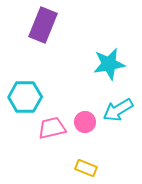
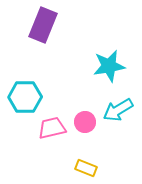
cyan star: moved 2 px down
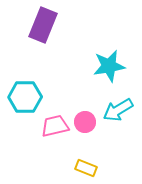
pink trapezoid: moved 3 px right, 2 px up
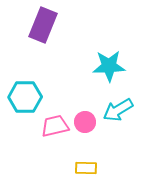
cyan star: rotated 8 degrees clockwise
yellow rectangle: rotated 20 degrees counterclockwise
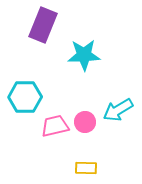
cyan star: moved 25 px left, 11 px up
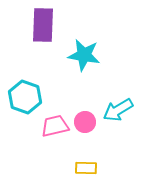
purple rectangle: rotated 20 degrees counterclockwise
cyan star: rotated 12 degrees clockwise
cyan hexagon: rotated 20 degrees clockwise
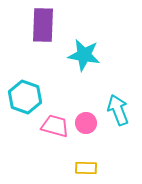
cyan arrow: rotated 100 degrees clockwise
pink circle: moved 1 px right, 1 px down
pink trapezoid: rotated 28 degrees clockwise
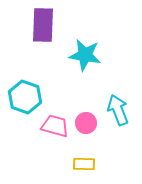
cyan star: moved 1 px right
yellow rectangle: moved 2 px left, 4 px up
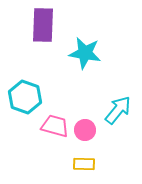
cyan star: moved 2 px up
cyan arrow: rotated 60 degrees clockwise
pink circle: moved 1 px left, 7 px down
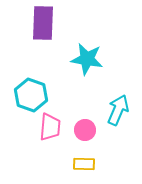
purple rectangle: moved 2 px up
cyan star: moved 2 px right, 6 px down
cyan hexagon: moved 6 px right, 2 px up
cyan arrow: rotated 16 degrees counterclockwise
pink trapezoid: moved 5 px left, 1 px down; rotated 80 degrees clockwise
